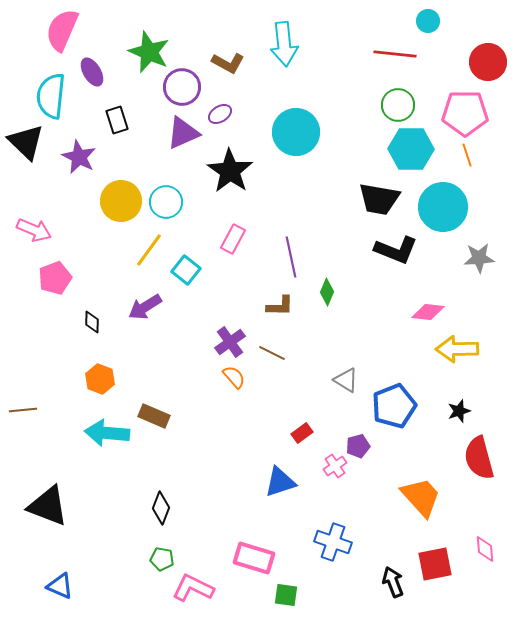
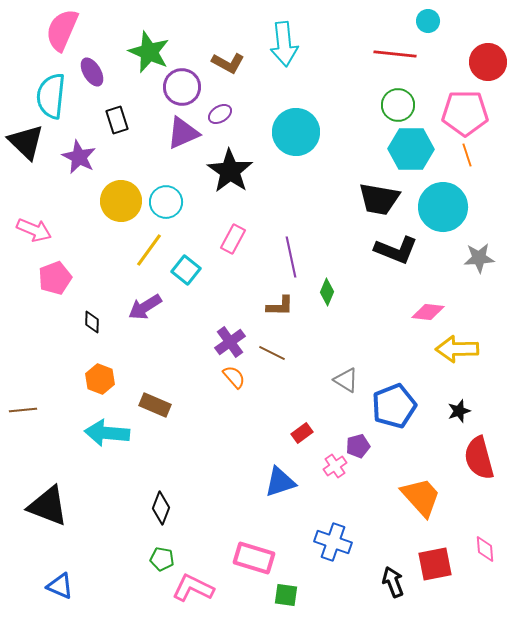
brown rectangle at (154, 416): moved 1 px right, 11 px up
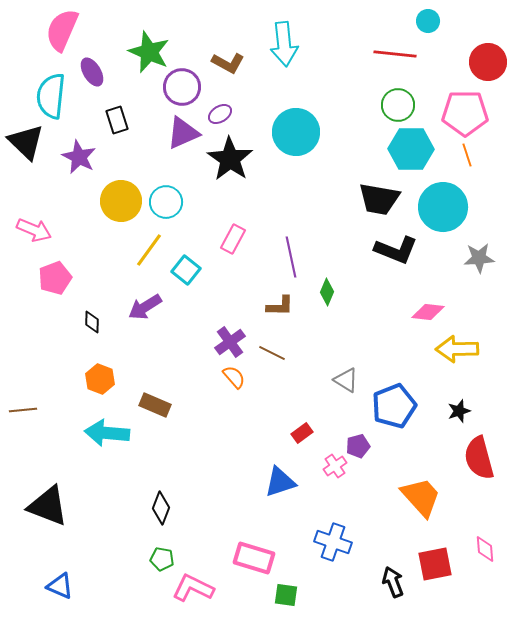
black star at (230, 171): moved 12 px up
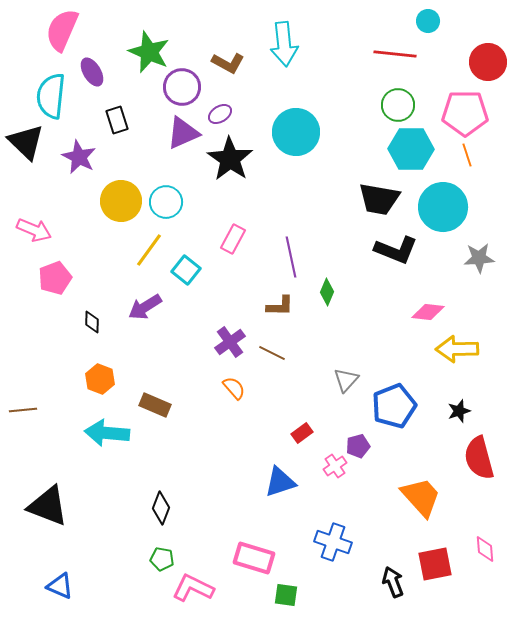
orange semicircle at (234, 377): moved 11 px down
gray triangle at (346, 380): rotated 40 degrees clockwise
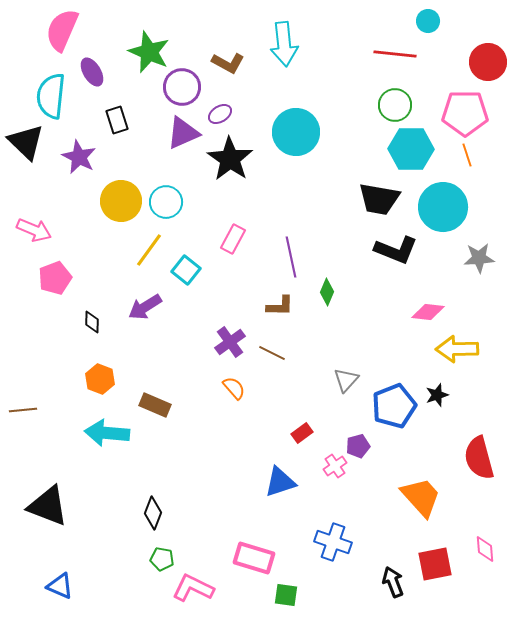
green circle at (398, 105): moved 3 px left
black star at (459, 411): moved 22 px left, 16 px up
black diamond at (161, 508): moved 8 px left, 5 px down
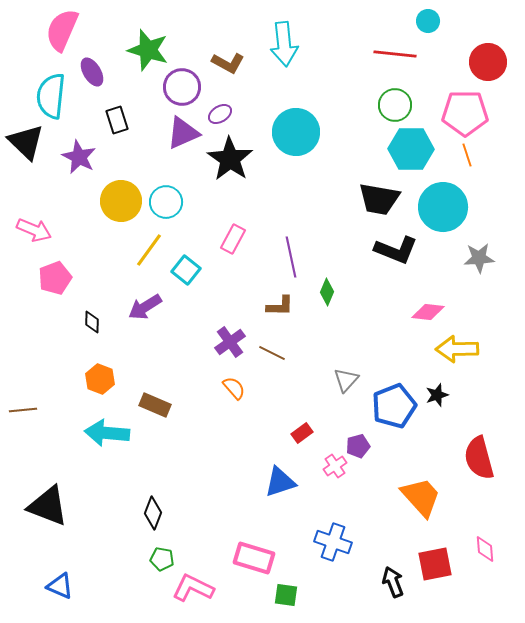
green star at (149, 52): moved 1 px left, 2 px up; rotated 6 degrees counterclockwise
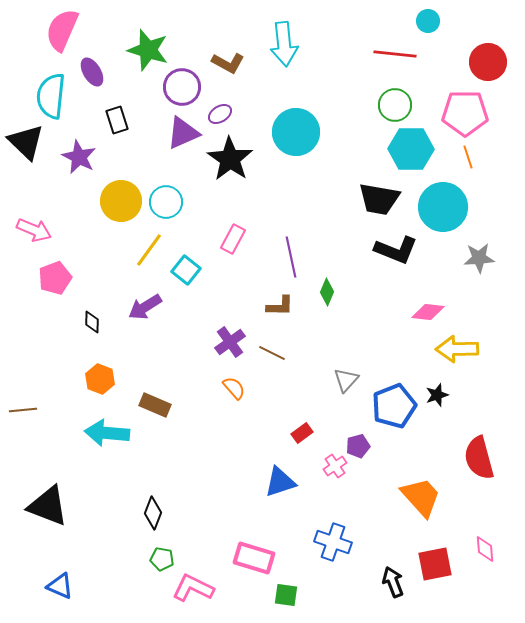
orange line at (467, 155): moved 1 px right, 2 px down
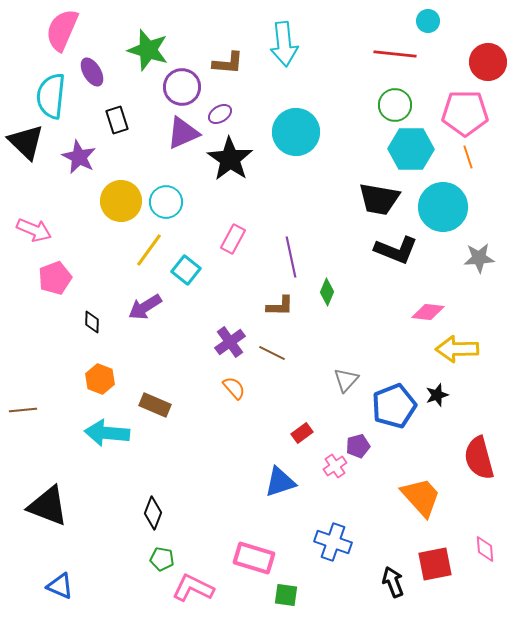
brown L-shape at (228, 63): rotated 24 degrees counterclockwise
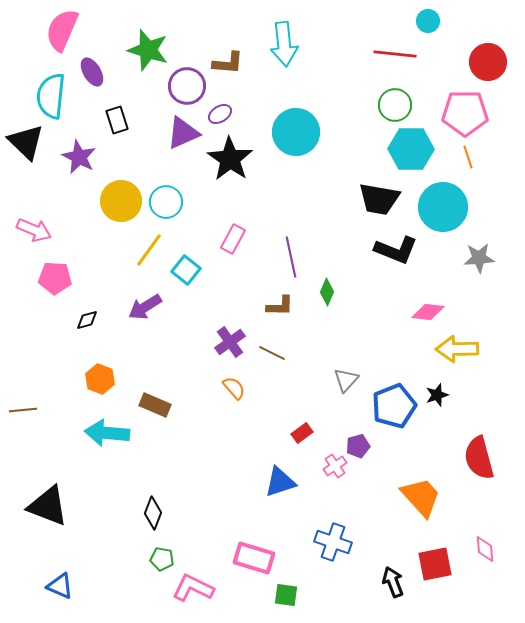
purple circle at (182, 87): moved 5 px right, 1 px up
pink pentagon at (55, 278): rotated 24 degrees clockwise
black diamond at (92, 322): moved 5 px left, 2 px up; rotated 75 degrees clockwise
